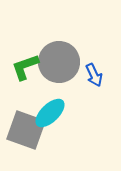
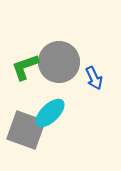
blue arrow: moved 3 px down
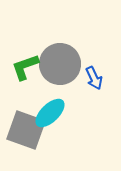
gray circle: moved 1 px right, 2 px down
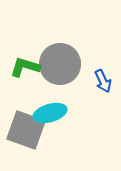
green L-shape: rotated 36 degrees clockwise
blue arrow: moved 9 px right, 3 px down
cyan ellipse: rotated 28 degrees clockwise
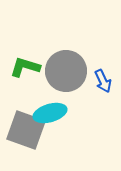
gray circle: moved 6 px right, 7 px down
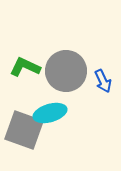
green L-shape: rotated 8 degrees clockwise
gray square: moved 2 px left
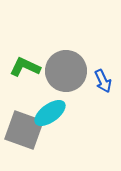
cyan ellipse: rotated 20 degrees counterclockwise
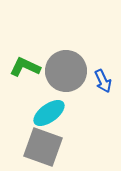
cyan ellipse: moved 1 px left
gray square: moved 19 px right, 17 px down
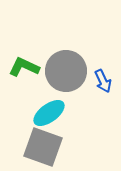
green L-shape: moved 1 px left
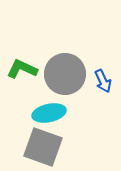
green L-shape: moved 2 px left, 2 px down
gray circle: moved 1 px left, 3 px down
cyan ellipse: rotated 24 degrees clockwise
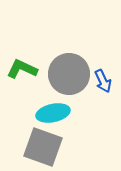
gray circle: moved 4 px right
cyan ellipse: moved 4 px right
